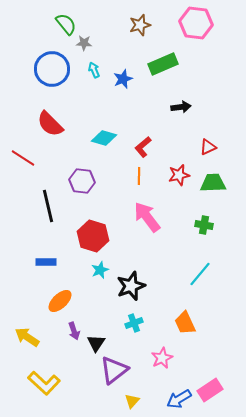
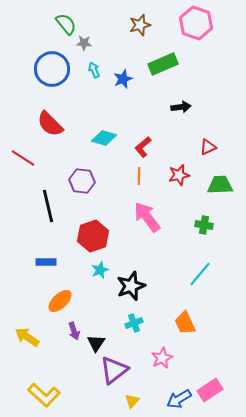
pink hexagon: rotated 12 degrees clockwise
green trapezoid: moved 7 px right, 2 px down
red hexagon: rotated 24 degrees clockwise
yellow L-shape: moved 12 px down
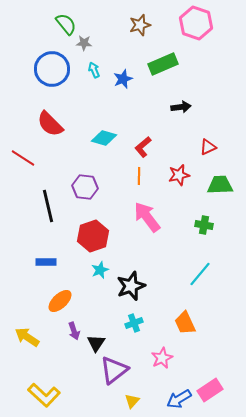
purple hexagon: moved 3 px right, 6 px down
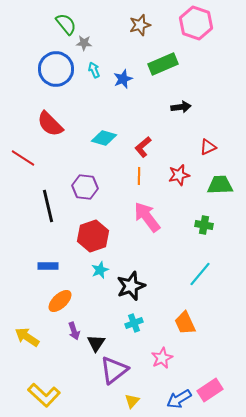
blue circle: moved 4 px right
blue rectangle: moved 2 px right, 4 px down
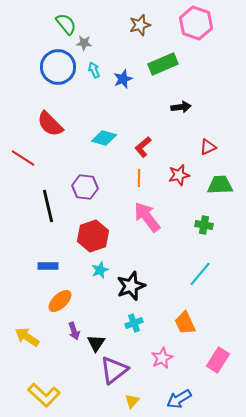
blue circle: moved 2 px right, 2 px up
orange line: moved 2 px down
pink rectangle: moved 8 px right, 30 px up; rotated 25 degrees counterclockwise
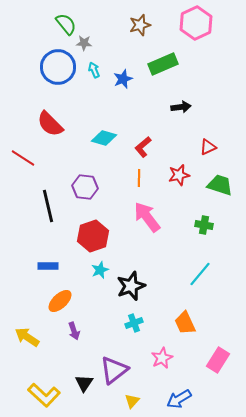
pink hexagon: rotated 16 degrees clockwise
green trapezoid: rotated 20 degrees clockwise
black triangle: moved 12 px left, 40 px down
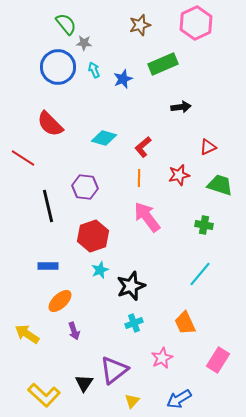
yellow arrow: moved 3 px up
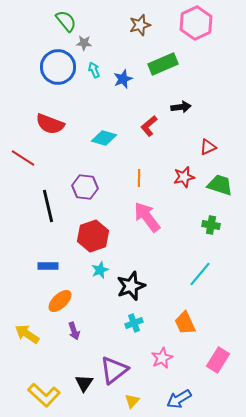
green semicircle: moved 3 px up
red semicircle: rotated 24 degrees counterclockwise
red L-shape: moved 6 px right, 21 px up
red star: moved 5 px right, 2 px down
green cross: moved 7 px right
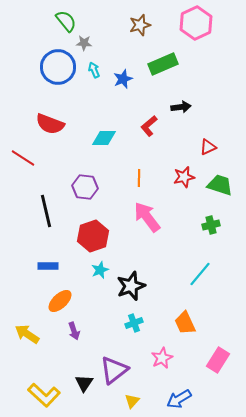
cyan diamond: rotated 15 degrees counterclockwise
black line: moved 2 px left, 5 px down
green cross: rotated 24 degrees counterclockwise
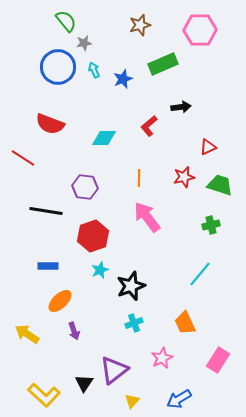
pink hexagon: moved 4 px right, 7 px down; rotated 24 degrees clockwise
gray star: rotated 14 degrees counterclockwise
black line: rotated 68 degrees counterclockwise
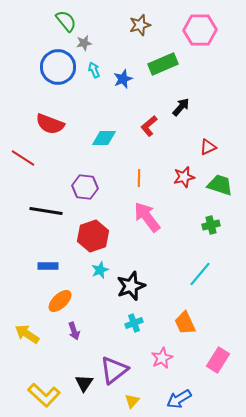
black arrow: rotated 42 degrees counterclockwise
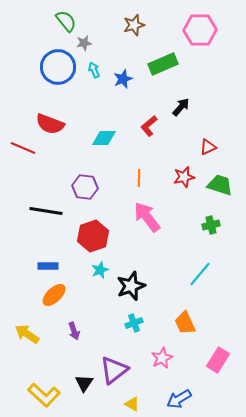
brown star: moved 6 px left
red line: moved 10 px up; rotated 10 degrees counterclockwise
orange ellipse: moved 6 px left, 6 px up
yellow triangle: moved 3 px down; rotated 42 degrees counterclockwise
